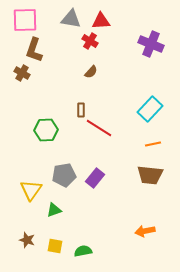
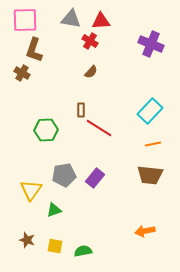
cyan rectangle: moved 2 px down
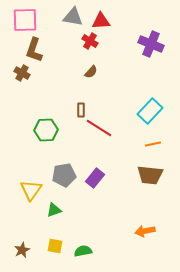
gray triangle: moved 2 px right, 2 px up
brown star: moved 5 px left, 10 px down; rotated 28 degrees clockwise
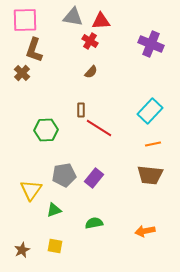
brown cross: rotated 14 degrees clockwise
purple rectangle: moved 1 px left
green semicircle: moved 11 px right, 28 px up
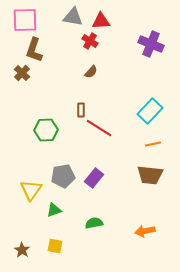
gray pentagon: moved 1 px left, 1 px down
brown star: rotated 14 degrees counterclockwise
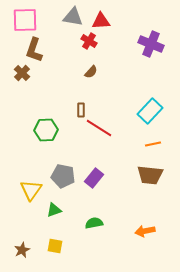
red cross: moved 1 px left
gray pentagon: rotated 20 degrees clockwise
brown star: rotated 14 degrees clockwise
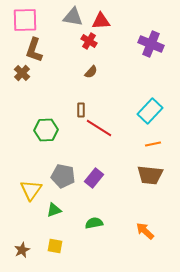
orange arrow: rotated 54 degrees clockwise
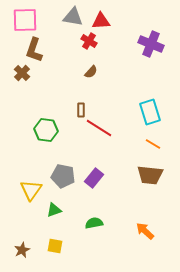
cyan rectangle: moved 1 px down; rotated 60 degrees counterclockwise
green hexagon: rotated 10 degrees clockwise
orange line: rotated 42 degrees clockwise
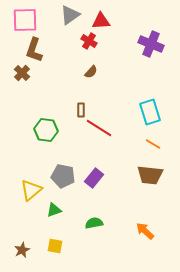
gray triangle: moved 3 px left, 2 px up; rotated 45 degrees counterclockwise
yellow triangle: rotated 15 degrees clockwise
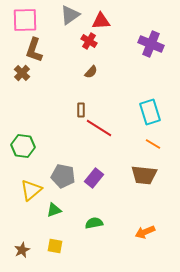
green hexagon: moved 23 px left, 16 px down
brown trapezoid: moved 6 px left
orange arrow: moved 1 px down; rotated 66 degrees counterclockwise
